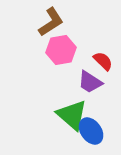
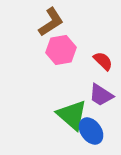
purple trapezoid: moved 11 px right, 13 px down
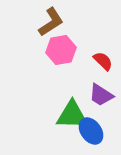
green triangle: rotated 40 degrees counterclockwise
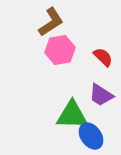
pink hexagon: moved 1 px left
red semicircle: moved 4 px up
blue ellipse: moved 5 px down
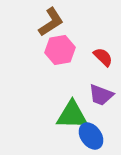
purple trapezoid: rotated 12 degrees counterclockwise
